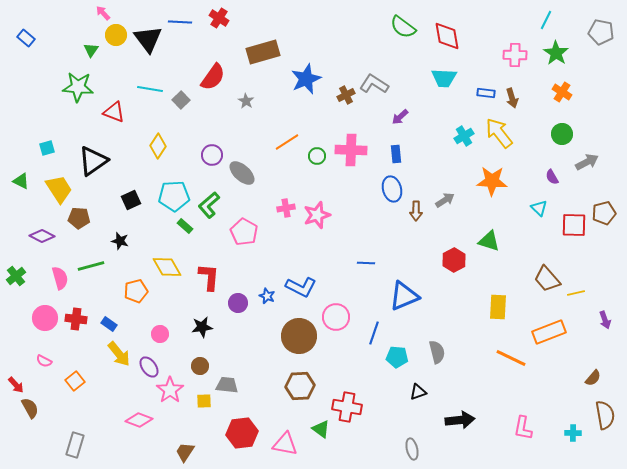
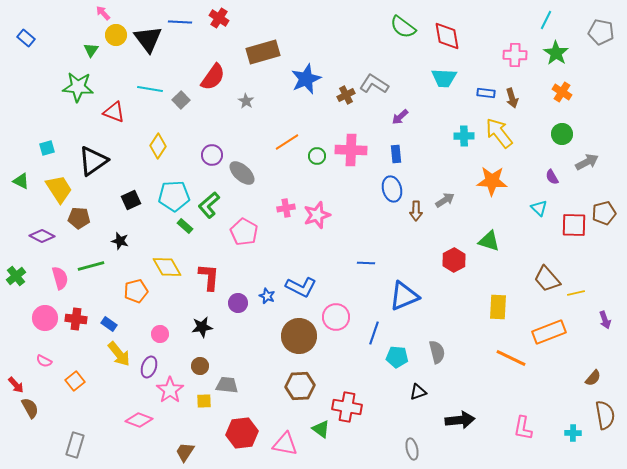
cyan cross at (464, 136): rotated 30 degrees clockwise
purple ellipse at (149, 367): rotated 55 degrees clockwise
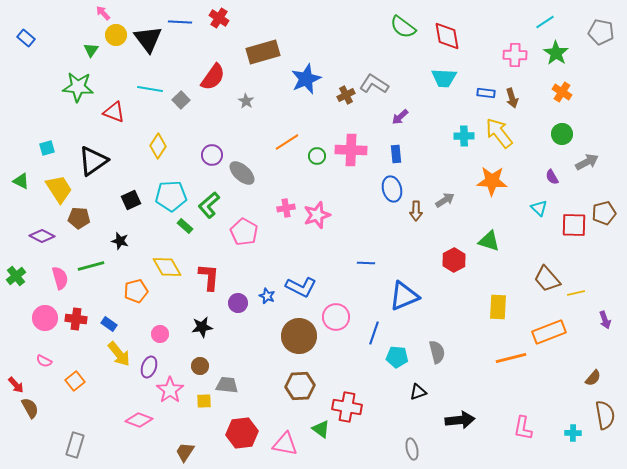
cyan line at (546, 20): moved 1 px left, 2 px down; rotated 30 degrees clockwise
cyan pentagon at (174, 196): moved 3 px left
orange line at (511, 358): rotated 40 degrees counterclockwise
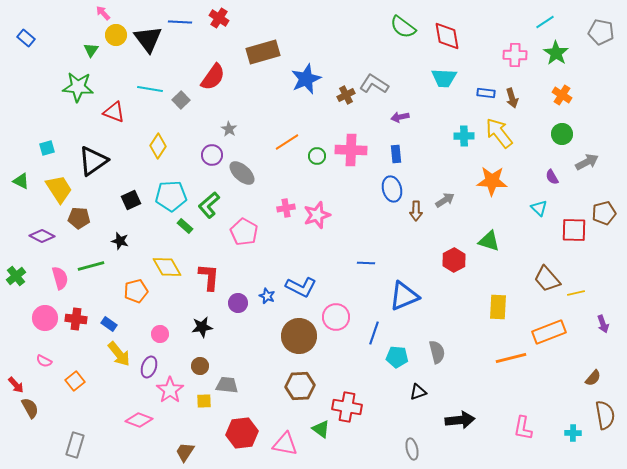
orange cross at (562, 92): moved 3 px down
gray star at (246, 101): moved 17 px left, 28 px down
purple arrow at (400, 117): rotated 30 degrees clockwise
red square at (574, 225): moved 5 px down
purple arrow at (605, 320): moved 2 px left, 4 px down
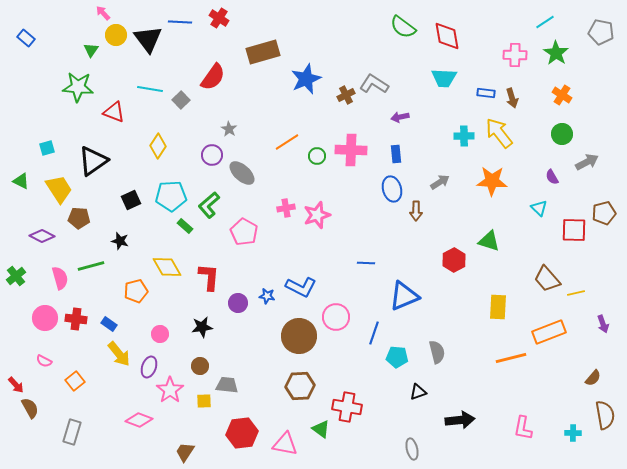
gray arrow at (445, 200): moved 5 px left, 18 px up
blue star at (267, 296): rotated 14 degrees counterclockwise
gray rectangle at (75, 445): moved 3 px left, 13 px up
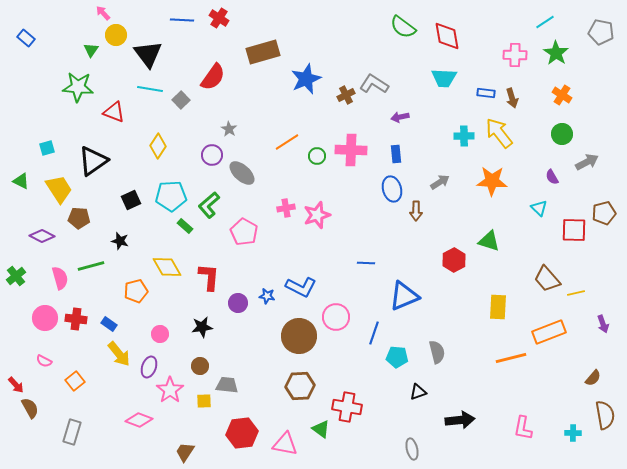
blue line at (180, 22): moved 2 px right, 2 px up
black triangle at (148, 39): moved 15 px down
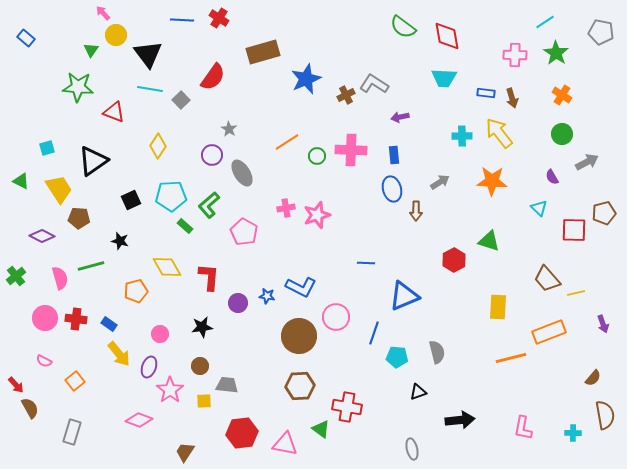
cyan cross at (464, 136): moved 2 px left
blue rectangle at (396, 154): moved 2 px left, 1 px down
gray ellipse at (242, 173): rotated 16 degrees clockwise
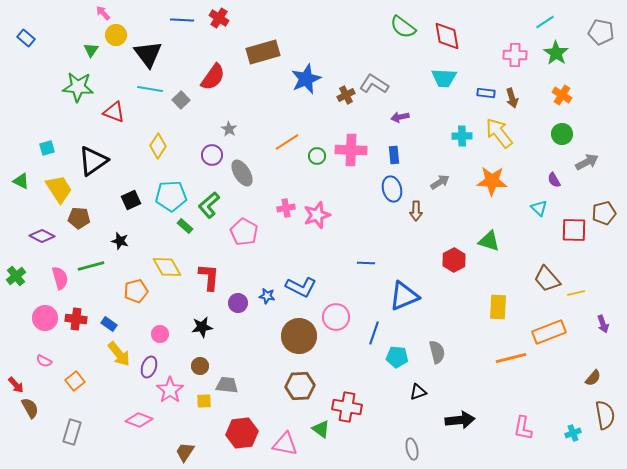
purple semicircle at (552, 177): moved 2 px right, 3 px down
cyan cross at (573, 433): rotated 21 degrees counterclockwise
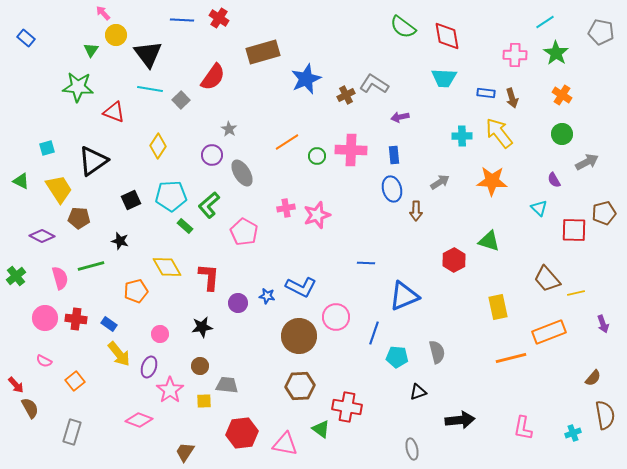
yellow rectangle at (498, 307): rotated 15 degrees counterclockwise
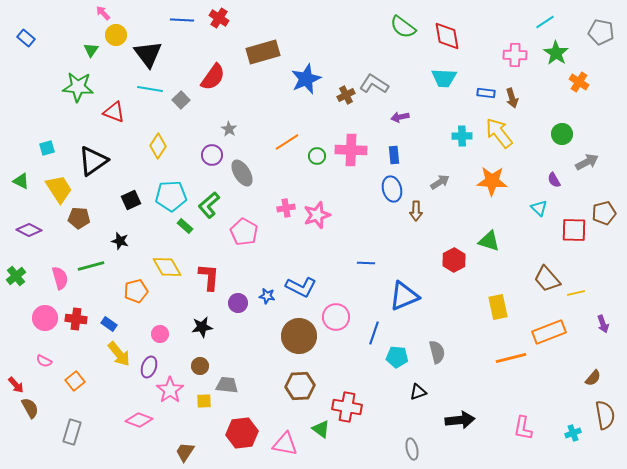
orange cross at (562, 95): moved 17 px right, 13 px up
purple diamond at (42, 236): moved 13 px left, 6 px up
